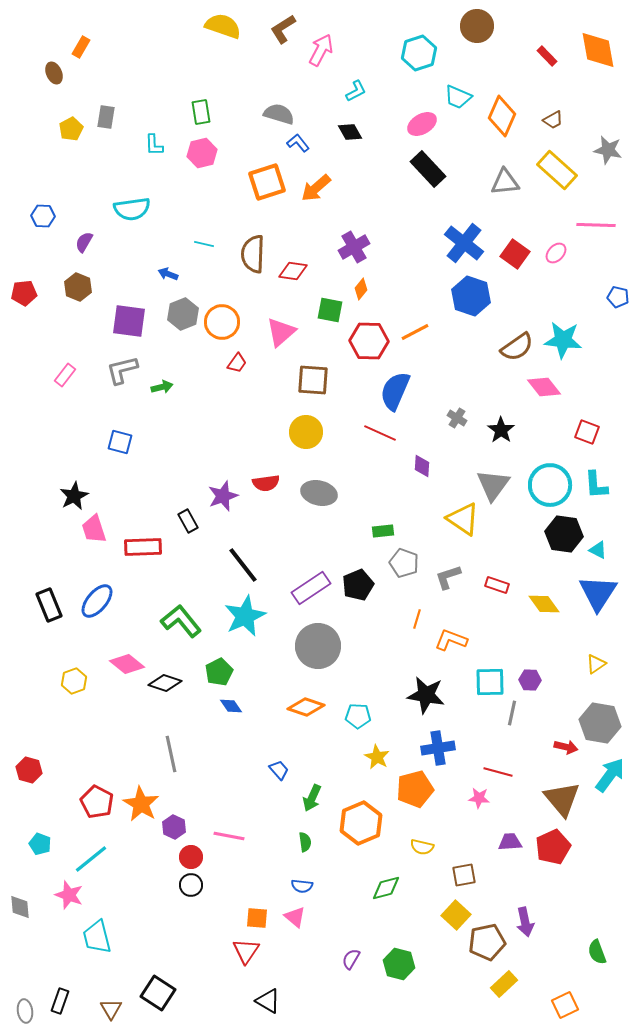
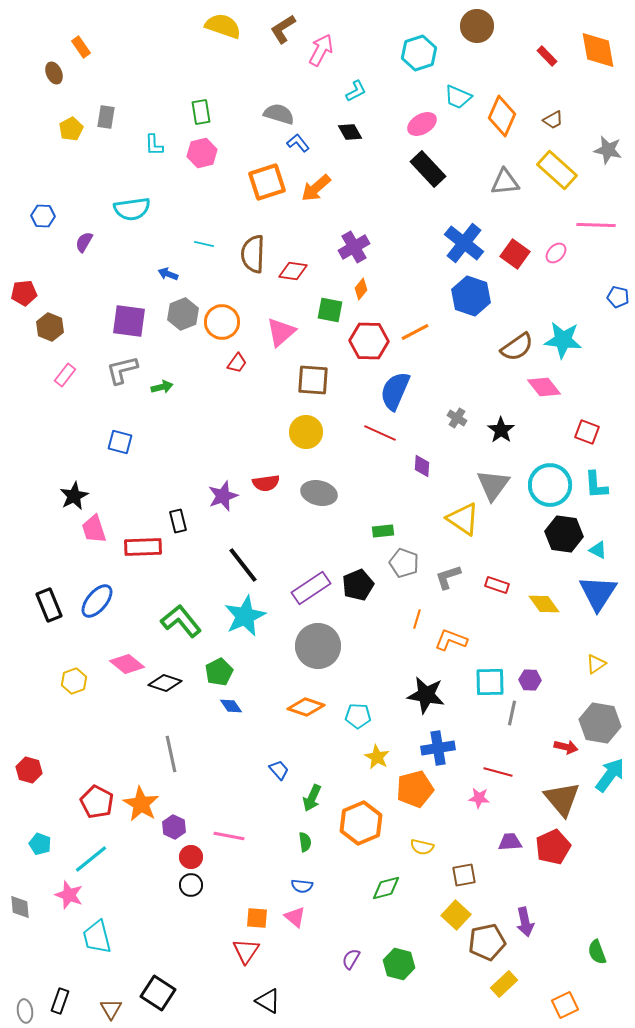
orange rectangle at (81, 47): rotated 65 degrees counterclockwise
brown hexagon at (78, 287): moved 28 px left, 40 px down
black rectangle at (188, 521): moved 10 px left; rotated 15 degrees clockwise
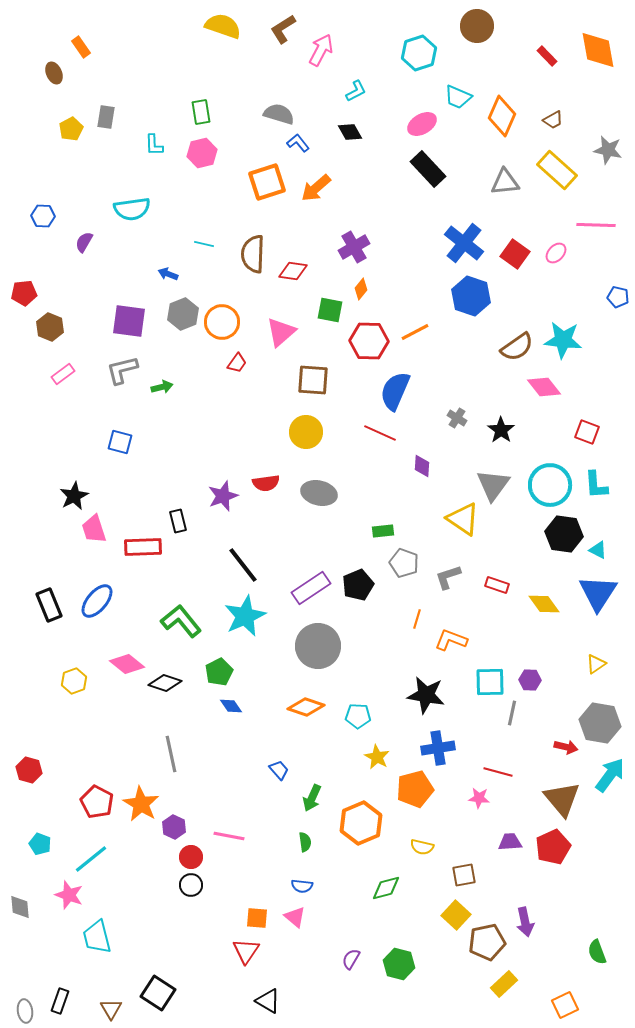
pink rectangle at (65, 375): moved 2 px left, 1 px up; rotated 15 degrees clockwise
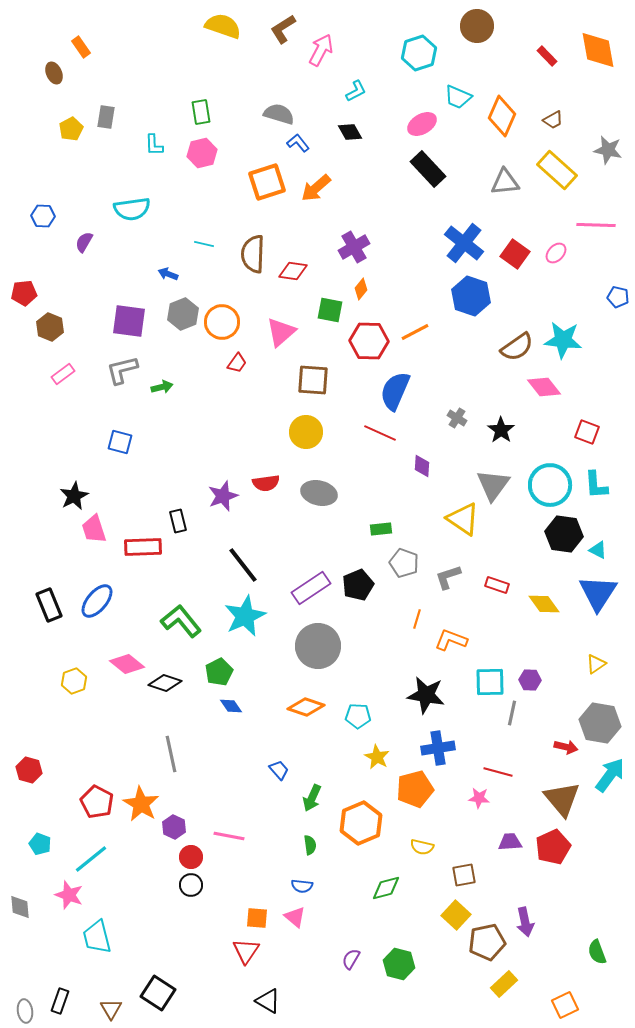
green rectangle at (383, 531): moved 2 px left, 2 px up
green semicircle at (305, 842): moved 5 px right, 3 px down
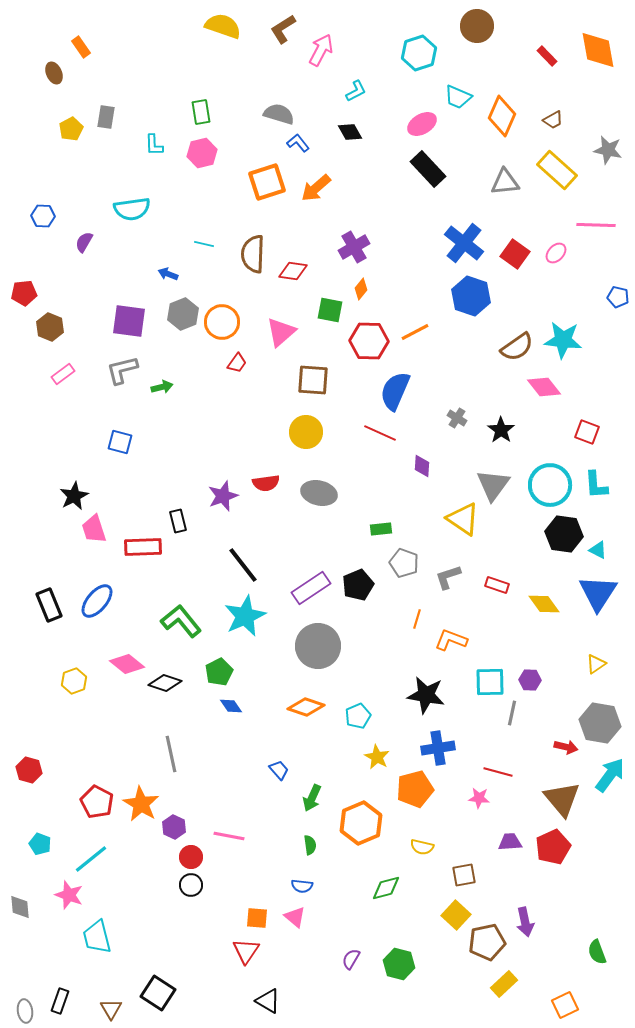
cyan pentagon at (358, 716): rotated 25 degrees counterclockwise
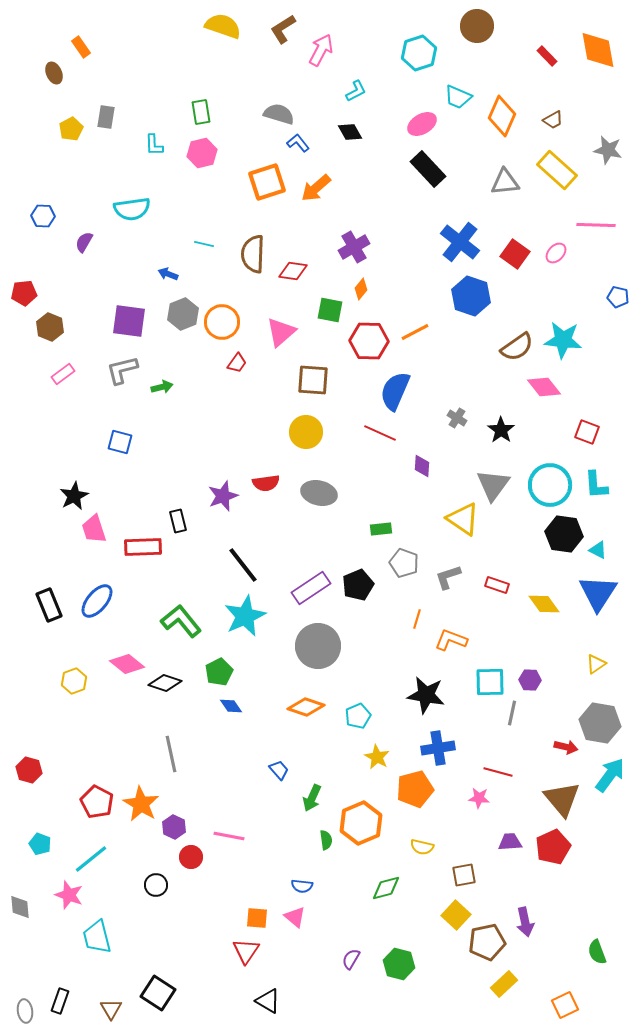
blue cross at (464, 243): moved 4 px left, 1 px up
green semicircle at (310, 845): moved 16 px right, 5 px up
black circle at (191, 885): moved 35 px left
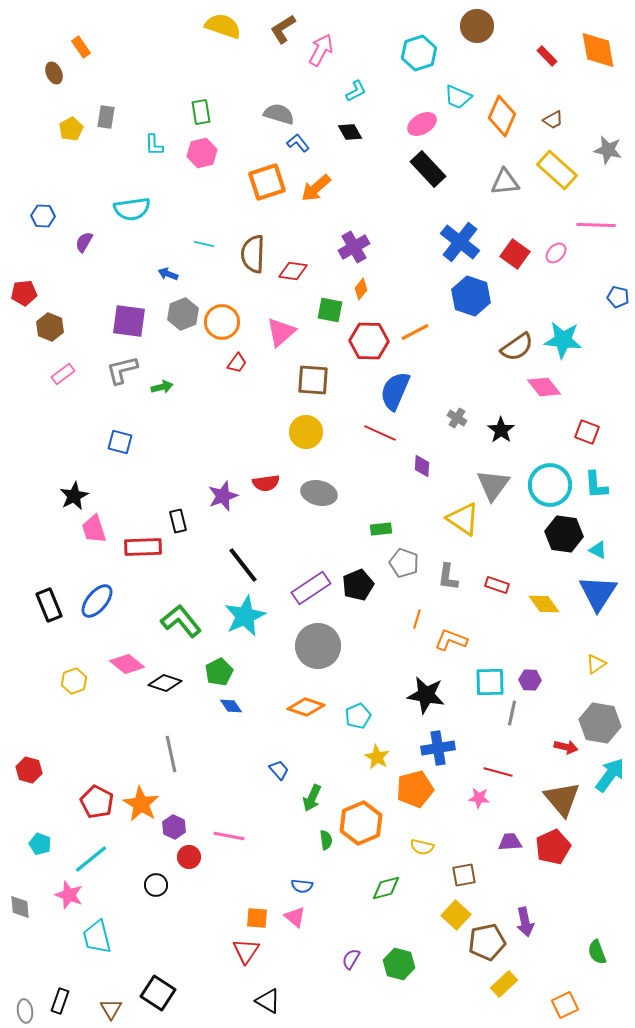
gray L-shape at (448, 577): rotated 64 degrees counterclockwise
red circle at (191, 857): moved 2 px left
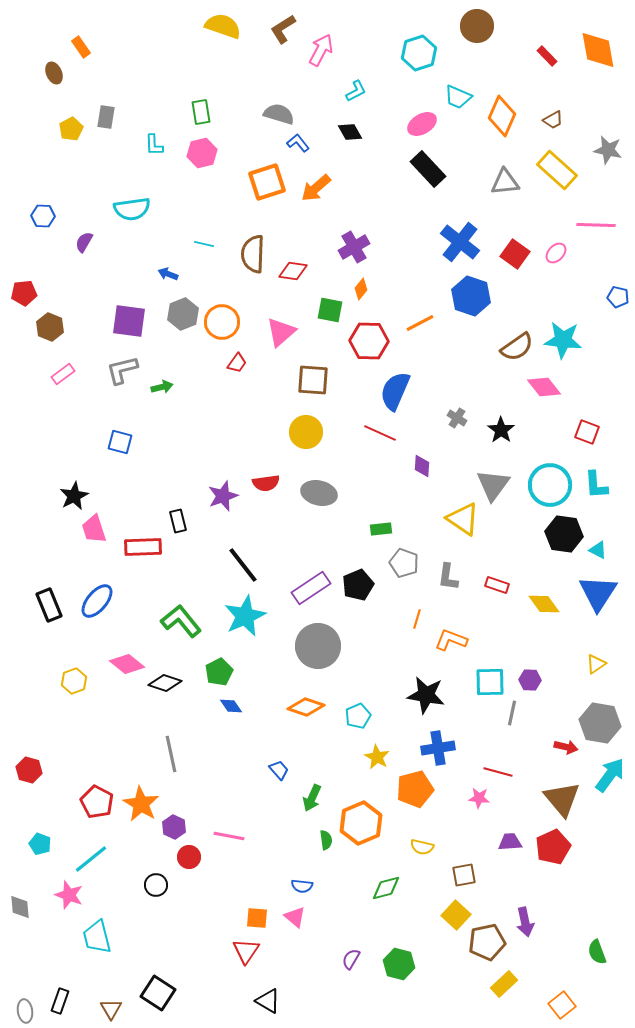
orange line at (415, 332): moved 5 px right, 9 px up
orange square at (565, 1005): moved 3 px left; rotated 12 degrees counterclockwise
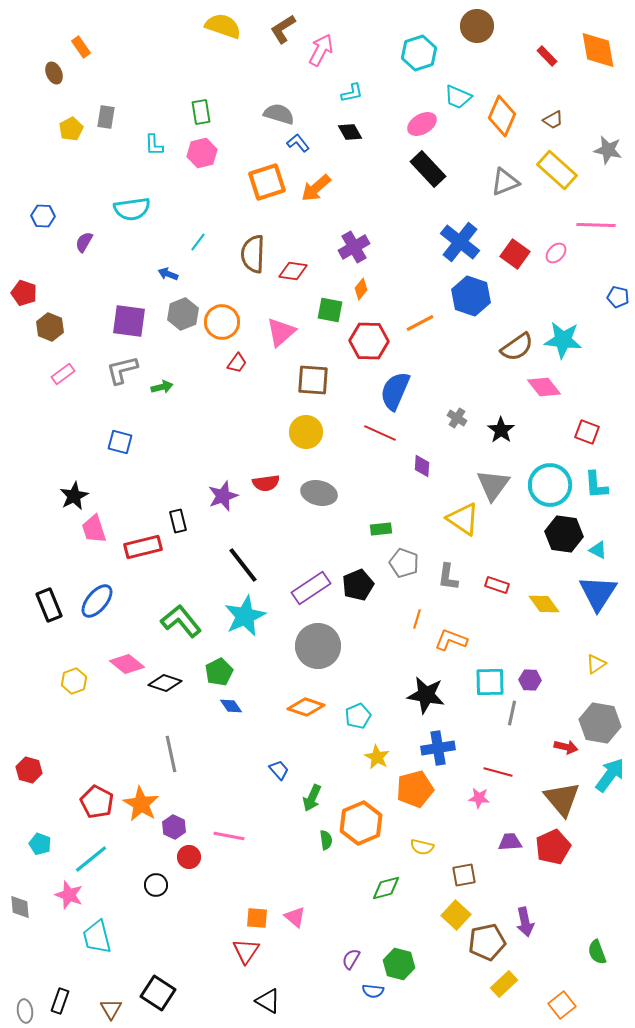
cyan L-shape at (356, 91): moved 4 px left, 2 px down; rotated 15 degrees clockwise
gray triangle at (505, 182): rotated 16 degrees counterclockwise
cyan line at (204, 244): moved 6 px left, 2 px up; rotated 66 degrees counterclockwise
red pentagon at (24, 293): rotated 25 degrees clockwise
red rectangle at (143, 547): rotated 12 degrees counterclockwise
blue semicircle at (302, 886): moved 71 px right, 105 px down
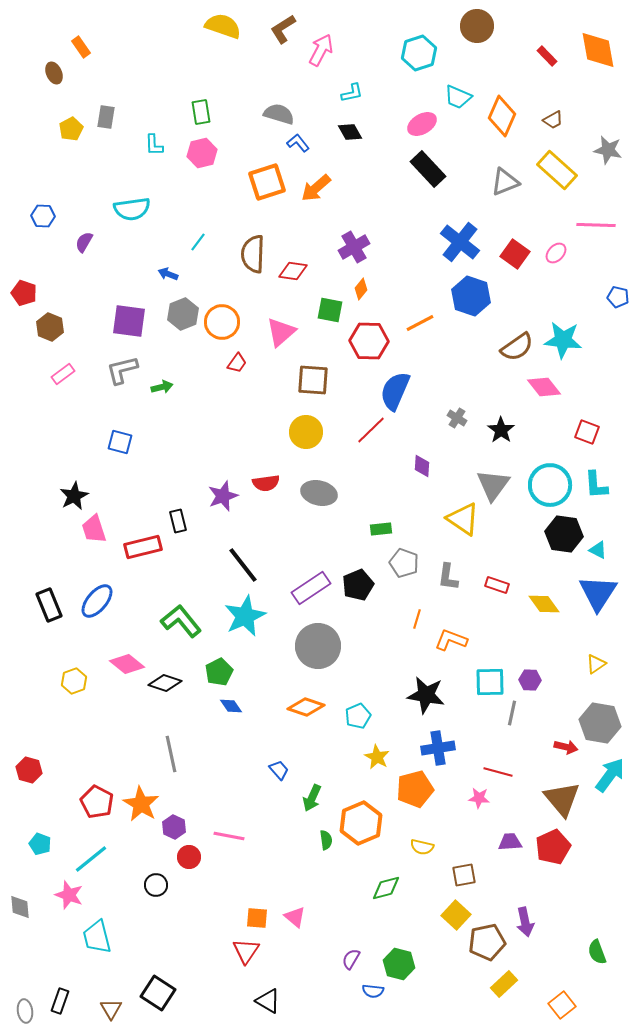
red line at (380, 433): moved 9 px left, 3 px up; rotated 68 degrees counterclockwise
